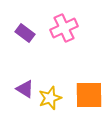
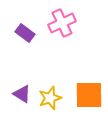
pink cross: moved 2 px left, 5 px up
purple triangle: moved 3 px left, 5 px down
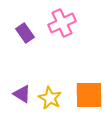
purple rectangle: rotated 18 degrees clockwise
yellow star: rotated 25 degrees counterclockwise
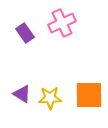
yellow star: rotated 30 degrees counterclockwise
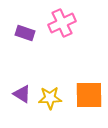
purple rectangle: rotated 36 degrees counterclockwise
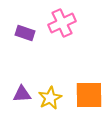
purple triangle: rotated 36 degrees counterclockwise
yellow star: rotated 25 degrees counterclockwise
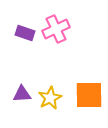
pink cross: moved 6 px left, 6 px down
